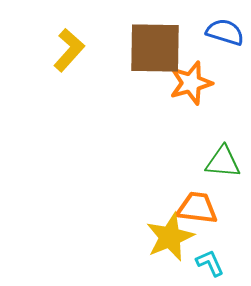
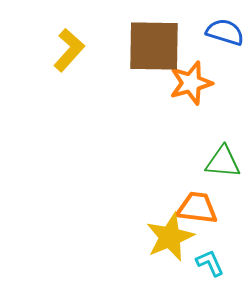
brown square: moved 1 px left, 2 px up
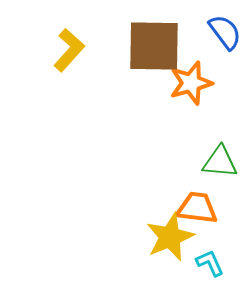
blue semicircle: rotated 36 degrees clockwise
green triangle: moved 3 px left
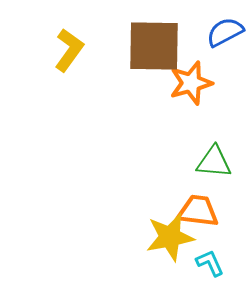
blue semicircle: rotated 81 degrees counterclockwise
yellow L-shape: rotated 6 degrees counterclockwise
green triangle: moved 6 px left
orange trapezoid: moved 1 px right, 3 px down
yellow star: rotated 12 degrees clockwise
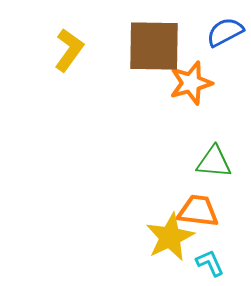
yellow star: rotated 15 degrees counterclockwise
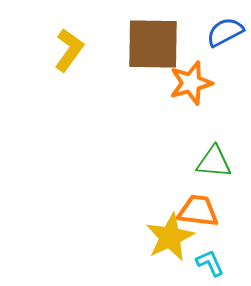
brown square: moved 1 px left, 2 px up
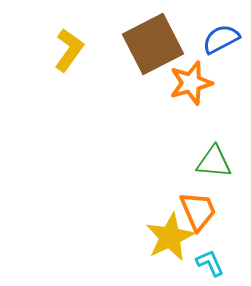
blue semicircle: moved 4 px left, 7 px down
brown square: rotated 28 degrees counterclockwise
orange trapezoid: rotated 60 degrees clockwise
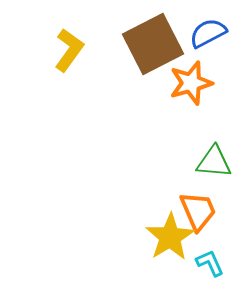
blue semicircle: moved 13 px left, 6 px up
yellow star: rotated 6 degrees counterclockwise
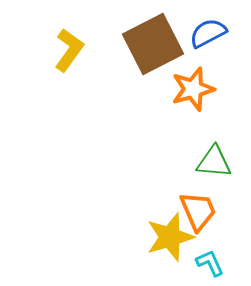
orange star: moved 2 px right, 6 px down
yellow star: rotated 15 degrees clockwise
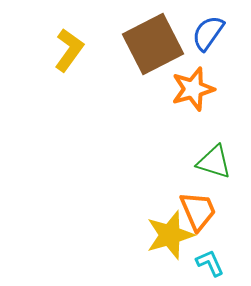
blue semicircle: rotated 27 degrees counterclockwise
green triangle: rotated 12 degrees clockwise
yellow star: moved 2 px up
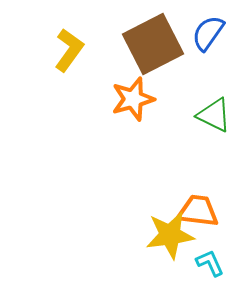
orange star: moved 60 px left, 10 px down
green triangle: moved 47 px up; rotated 9 degrees clockwise
orange trapezoid: rotated 60 degrees counterclockwise
yellow star: rotated 9 degrees clockwise
